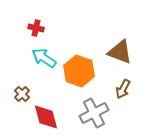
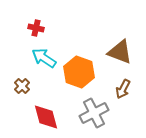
orange hexagon: moved 1 px down
brown cross: moved 8 px up
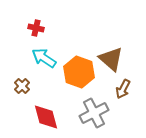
brown triangle: moved 9 px left, 7 px down; rotated 20 degrees clockwise
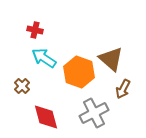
red cross: moved 1 px left, 2 px down
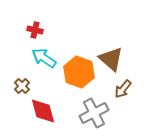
brown arrow: rotated 12 degrees clockwise
red diamond: moved 3 px left, 6 px up
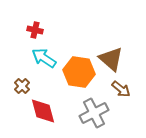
orange hexagon: rotated 12 degrees counterclockwise
brown arrow: moved 2 px left; rotated 90 degrees counterclockwise
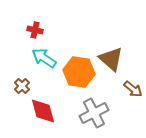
brown arrow: moved 12 px right
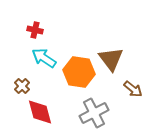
brown triangle: rotated 12 degrees clockwise
red diamond: moved 3 px left, 1 px down
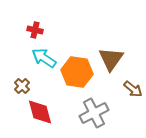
brown triangle: rotated 12 degrees clockwise
orange hexagon: moved 2 px left
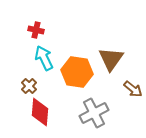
red cross: moved 1 px right
cyan arrow: rotated 30 degrees clockwise
brown cross: moved 7 px right
red diamond: rotated 20 degrees clockwise
